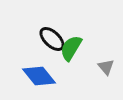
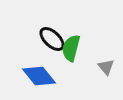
green semicircle: rotated 16 degrees counterclockwise
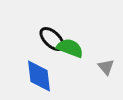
green semicircle: moved 1 px left; rotated 96 degrees clockwise
blue diamond: rotated 32 degrees clockwise
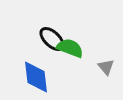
blue diamond: moved 3 px left, 1 px down
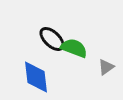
green semicircle: moved 4 px right
gray triangle: rotated 36 degrees clockwise
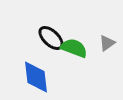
black ellipse: moved 1 px left, 1 px up
gray triangle: moved 1 px right, 24 px up
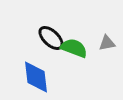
gray triangle: rotated 24 degrees clockwise
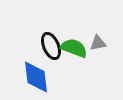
black ellipse: moved 8 px down; rotated 24 degrees clockwise
gray triangle: moved 9 px left
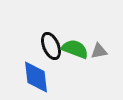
gray triangle: moved 1 px right, 8 px down
green semicircle: moved 1 px right, 1 px down
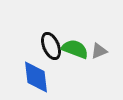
gray triangle: rotated 12 degrees counterclockwise
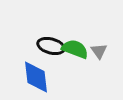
black ellipse: rotated 52 degrees counterclockwise
gray triangle: rotated 42 degrees counterclockwise
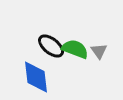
black ellipse: rotated 24 degrees clockwise
